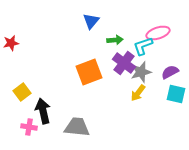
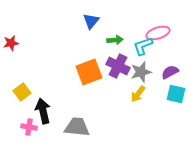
purple cross: moved 6 px left, 3 px down; rotated 10 degrees counterclockwise
yellow arrow: moved 1 px down
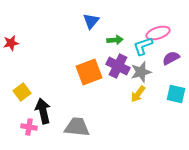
purple semicircle: moved 1 px right, 14 px up
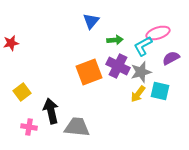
cyan L-shape: rotated 10 degrees counterclockwise
cyan square: moved 16 px left, 3 px up
black arrow: moved 8 px right
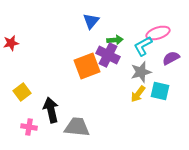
purple cross: moved 10 px left, 11 px up
orange square: moved 2 px left, 6 px up
black arrow: moved 1 px up
